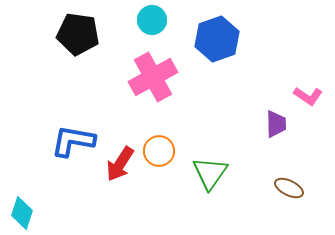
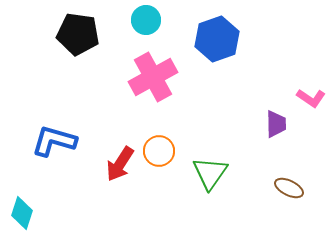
cyan circle: moved 6 px left
pink L-shape: moved 3 px right, 2 px down
blue L-shape: moved 19 px left; rotated 6 degrees clockwise
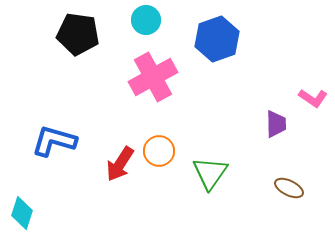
pink L-shape: moved 2 px right
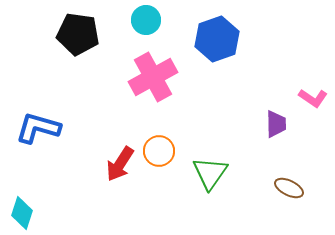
blue L-shape: moved 16 px left, 13 px up
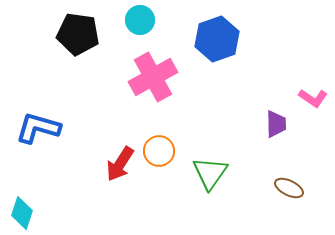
cyan circle: moved 6 px left
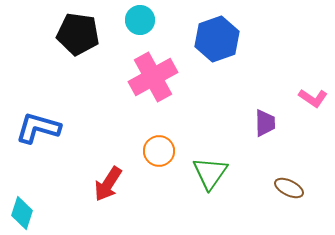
purple trapezoid: moved 11 px left, 1 px up
red arrow: moved 12 px left, 20 px down
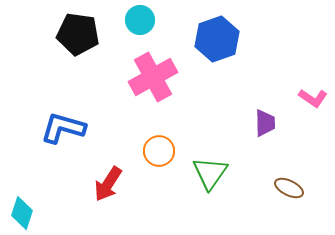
blue L-shape: moved 25 px right
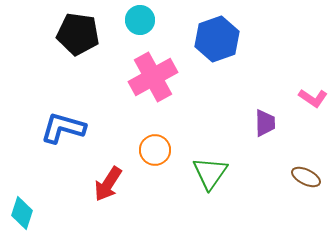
orange circle: moved 4 px left, 1 px up
brown ellipse: moved 17 px right, 11 px up
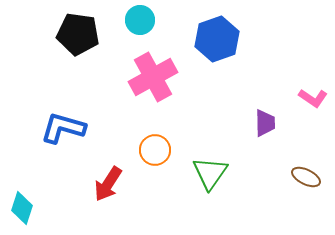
cyan diamond: moved 5 px up
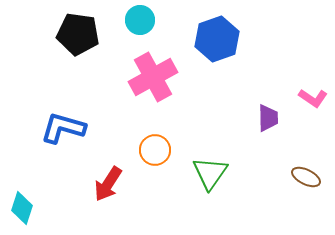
purple trapezoid: moved 3 px right, 5 px up
